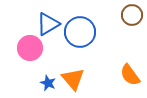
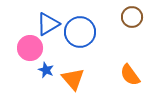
brown circle: moved 2 px down
blue star: moved 2 px left, 13 px up
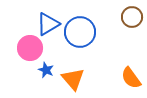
orange semicircle: moved 1 px right, 3 px down
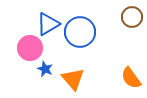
blue star: moved 1 px left, 1 px up
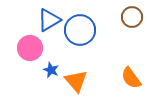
blue triangle: moved 1 px right, 4 px up
blue circle: moved 2 px up
blue star: moved 6 px right, 1 px down
orange triangle: moved 3 px right, 2 px down
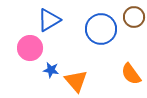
brown circle: moved 2 px right
blue circle: moved 21 px right, 1 px up
blue star: rotated 14 degrees counterclockwise
orange semicircle: moved 4 px up
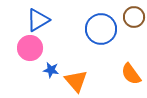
blue triangle: moved 11 px left
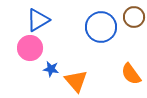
blue circle: moved 2 px up
blue star: moved 1 px up
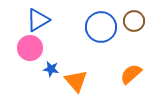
brown circle: moved 4 px down
orange semicircle: rotated 85 degrees clockwise
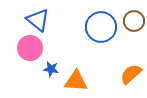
blue triangle: rotated 50 degrees counterclockwise
orange triangle: rotated 45 degrees counterclockwise
